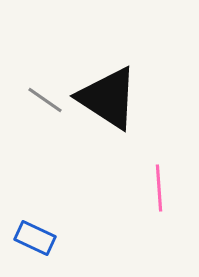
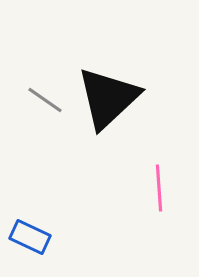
black triangle: rotated 44 degrees clockwise
blue rectangle: moved 5 px left, 1 px up
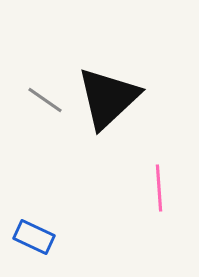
blue rectangle: moved 4 px right
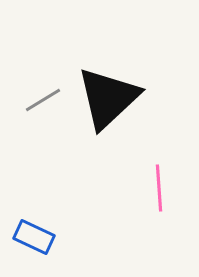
gray line: moved 2 px left; rotated 66 degrees counterclockwise
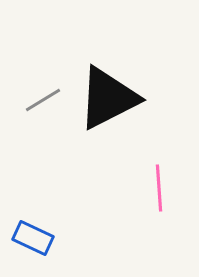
black triangle: rotated 16 degrees clockwise
blue rectangle: moved 1 px left, 1 px down
